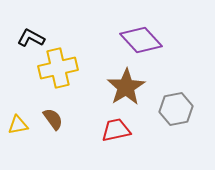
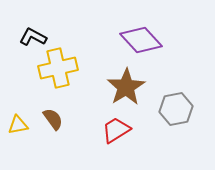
black L-shape: moved 2 px right, 1 px up
red trapezoid: rotated 20 degrees counterclockwise
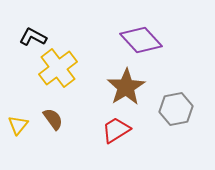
yellow cross: rotated 24 degrees counterclockwise
yellow triangle: rotated 40 degrees counterclockwise
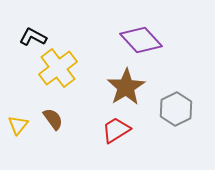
gray hexagon: rotated 16 degrees counterclockwise
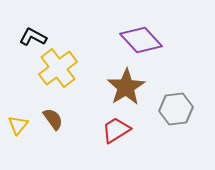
gray hexagon: rotated 20 degrees clockwise
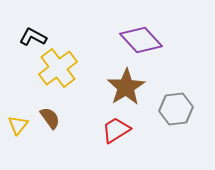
brown semicircle: moved 3 px left, 1 px up
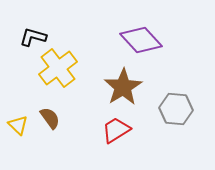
black L-shape: rotated 12 degrees counterclockwise
brown star: moved 3 px left
gray hexagon: rotated 12 degrees clockwise
yellow triangle: rotated 25 degrees counterclockwise
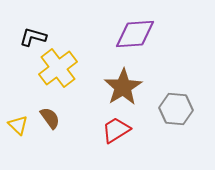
purple diamond: moved 6 px left, 6 px up; rotated 51 degrees counterclockwise
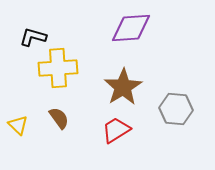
purple diamond: moved 4 px left, 6 px up
yellow cross: rotated 33 degrees clockwise
brown semicircle: moved 9 px right
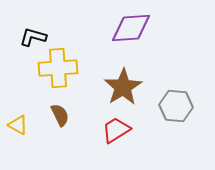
gray hexagon: moved 3 px up
brown semicircle: moved 1 px right, 3 px up; rotated 10 degrees clockwise
yellow triangle: rotated 15 degrees counterclockwise
